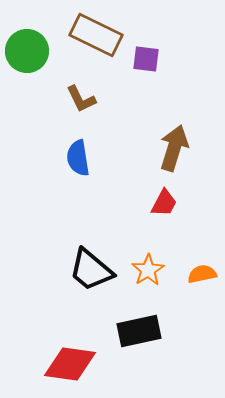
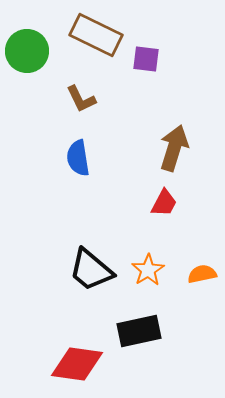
red diamond: moved 7 px right
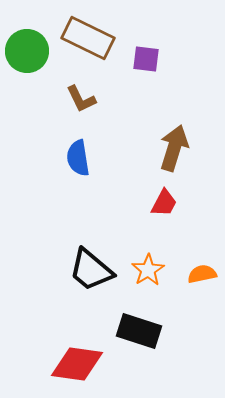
brown rectangle: moved 8 px left, 3 px down
black rectangle: rotated 30 degrees clockwise
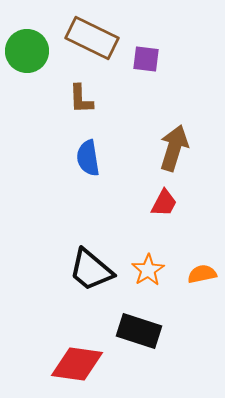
brown rectangle: moved 4 px right
brown L-shape: rotated 24 degrees clockwise
blue semicircle: moved 10 px right
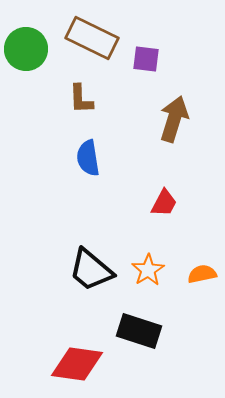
green circle: moved 1 px left, 2 px up
brown arrow: moved 29 px up
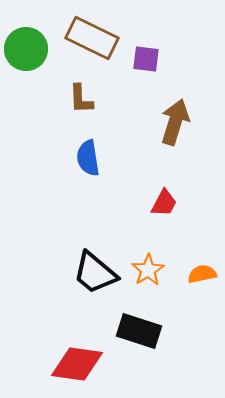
brown arrow: moved 1 px right, 3 px down
black trapezoid: moved 4 px right, 3 px down
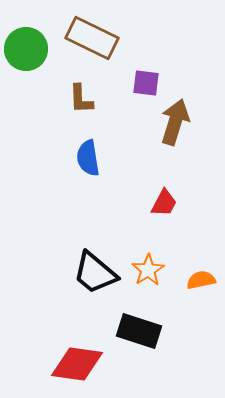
purple square: moved 24 px down
orange semicircle: moved 1 px left, 6 px down
